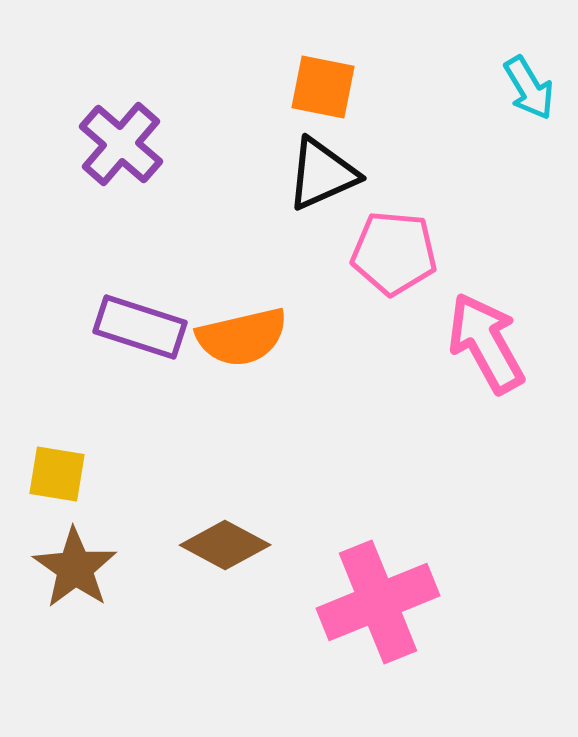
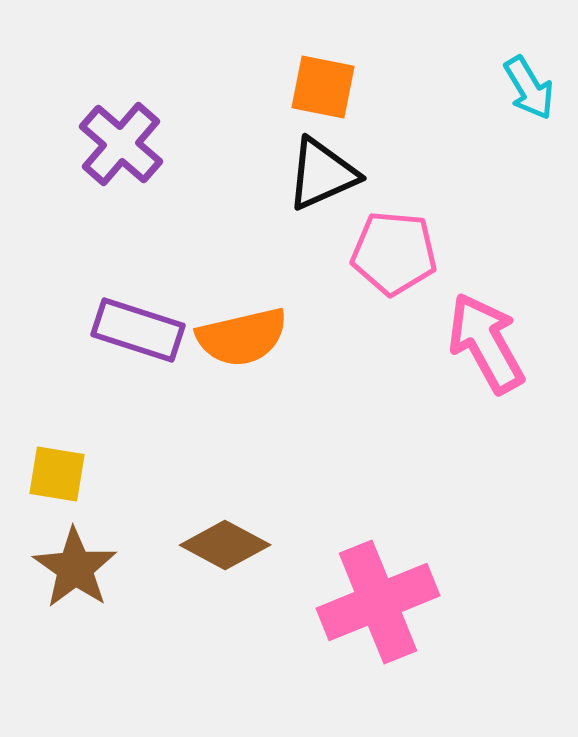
purple rectangle: moved 2 px left, 3 px down
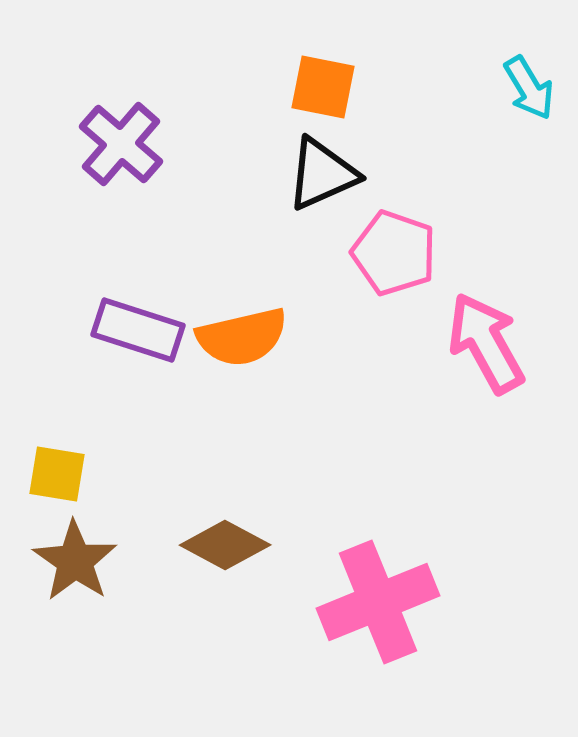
pink pentagon: rotated 14 degrees clockwise
brown star: moved 7 px up
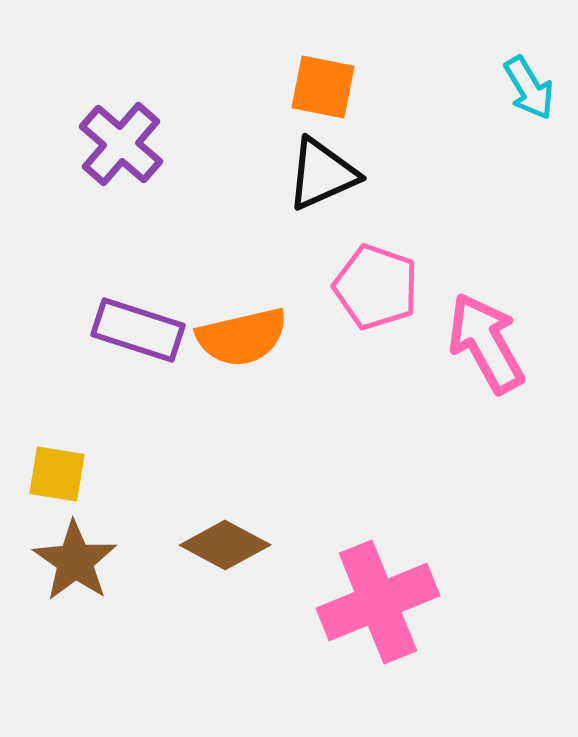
pink pentagon: moved 18 px left, 34 px down
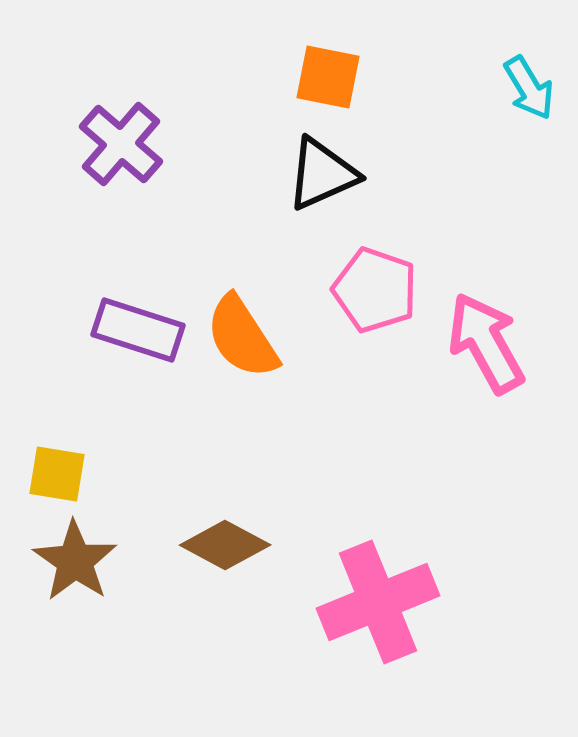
orange square: moved 5 px right, 10 px up
pink pentagon: moved 1 px left, 3 px down
orange semicircle: rotated 70 degrees clockwise
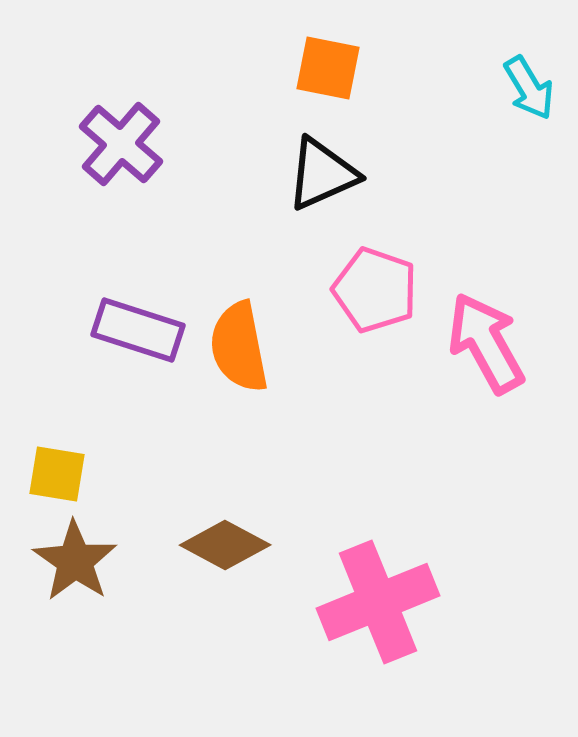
orange square: moved 9 px up
orange semicircle: moved 3 px left, 10 px down; rotated 22 degrees clockwise
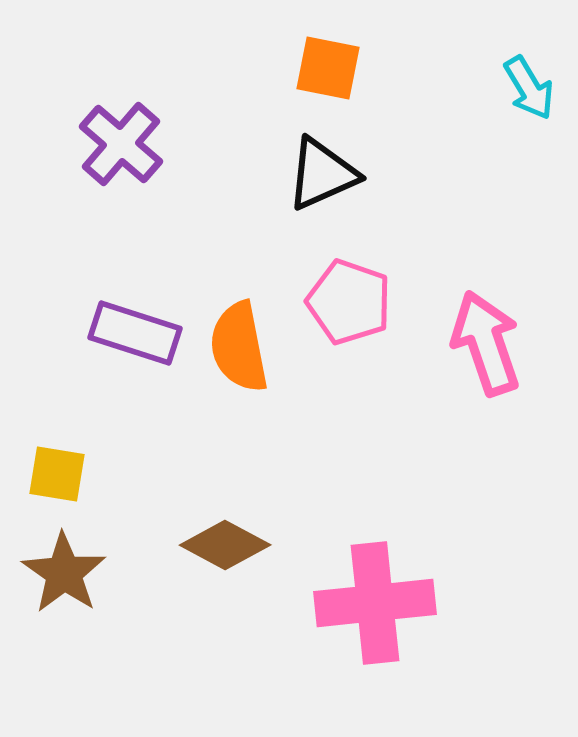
pink pentagon: moved 26 px left, 12 px down
purple rectangle: moved 3 px left, 3 px down
pink arrow: rotated 10 degrees clockwise
brown star: moved 11 px left, 12 px down
pink cross: moved 3 px left, 1 px down; rotated 16 degrees clockwise
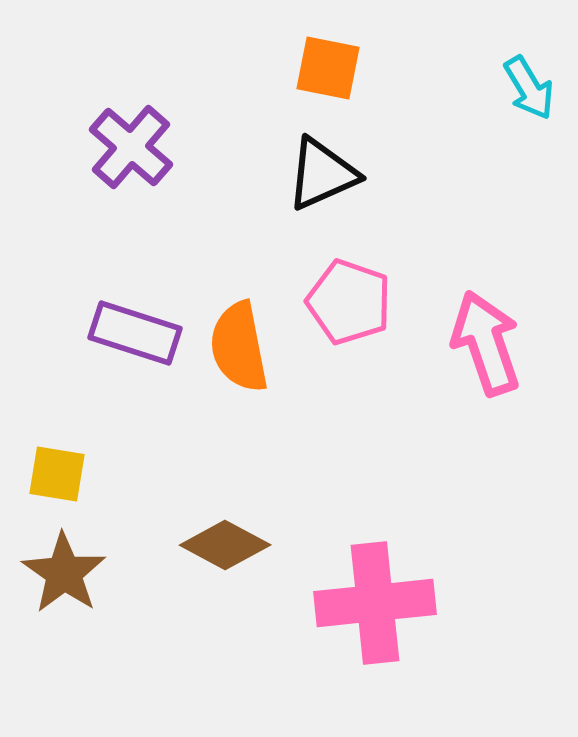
purple cross: moved 10 px right, 3 px down
